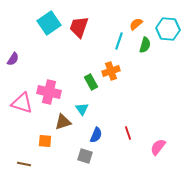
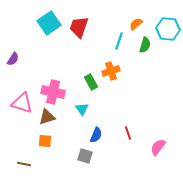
pink cross: moved 4 px right
brown triangle: moved 16 px left, 5 px up
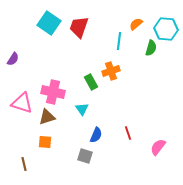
cyan square: rotated 20 degrees counterclockwise
cyan hexagon: moved 2 px left
cyan line: rotated 12 degrees counterclockwise
green semicircle: moved 6 px right, 3 px down
orange square: moved 1 px down
brown line: rotated 64 degrees clockwise
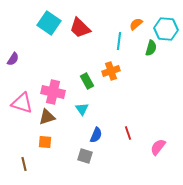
red trapezoid: moved 1 px right, 1 px down; rotated 65 degrees counterclockwise
green rectangle: moved 4 px left, 1 px up
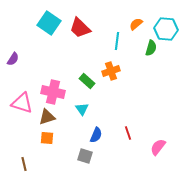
cyan line: moved 2 px left
green rectangle: rotated 21 degrees counterclockwise
orange square: moved 2 px right, 4 px up
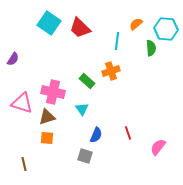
green semicircle: rotated 21 degrees counterclockwise
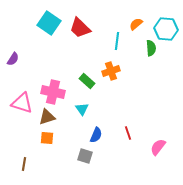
brown line: rotated 24 degrees clockwise
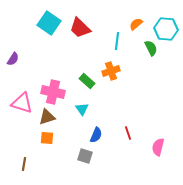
green semicircle: rotated 21 degrees counterclockwise
pink semicircle: rotated 24 degrees counterclockwise
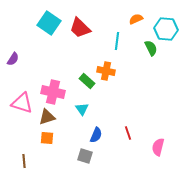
orange semicircle: moved 5 px up; rotated 16 degrees clockwise
orange cross: moved 5 px left; rotated 30 degrees clockwise
brown line: moved 3 px up; rotated 16 degrees counterclockwise
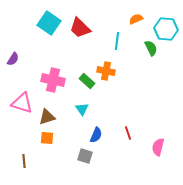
pink cross: moved 12 px up
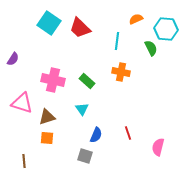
orange cross: moved 15 px right, 1 px down
